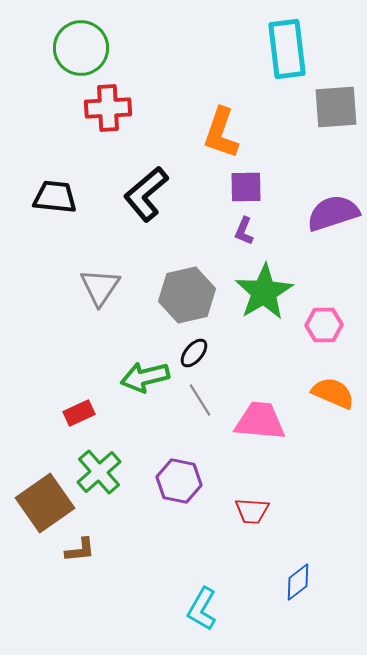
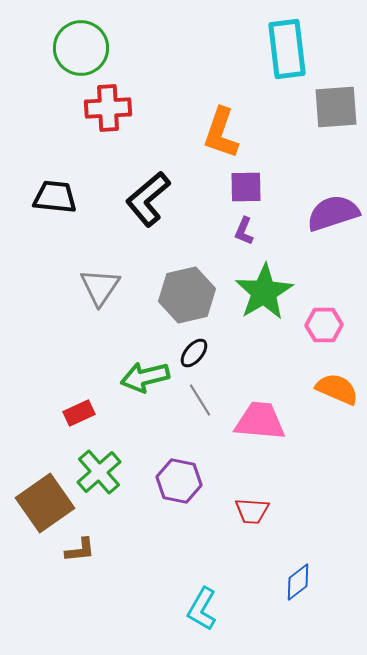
black L-shape: moved 2 px right, 5 px down
orange semicircle: moved 4 px right, 4 px up
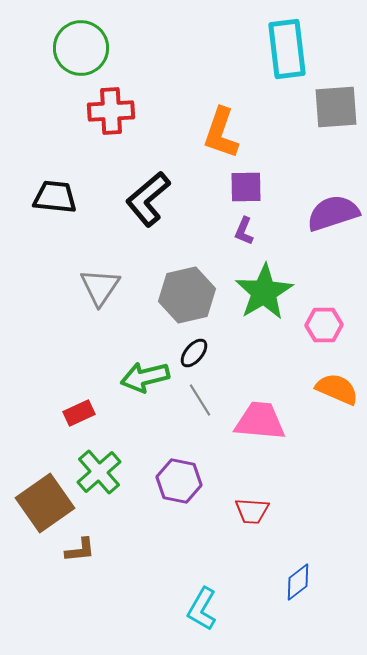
red cross: moved 3 px right, 3 px down
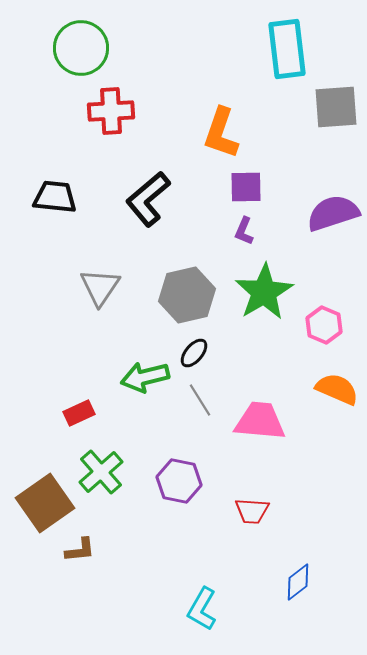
pink hexagon: rotated 24 degrees clockwise
green cross: moved 2 px right
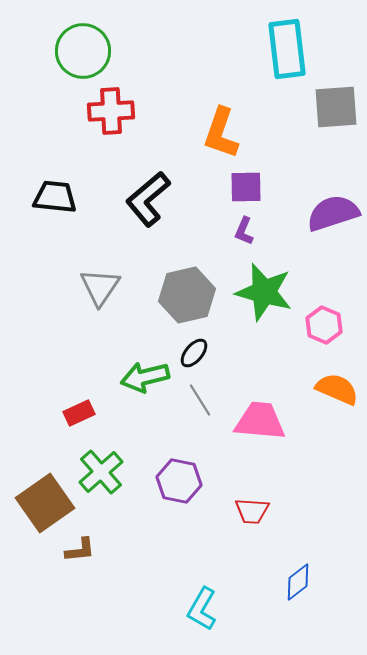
green circle: moved 2 px right, 3 px down
green star: rotated 26 degrees counterclockwise
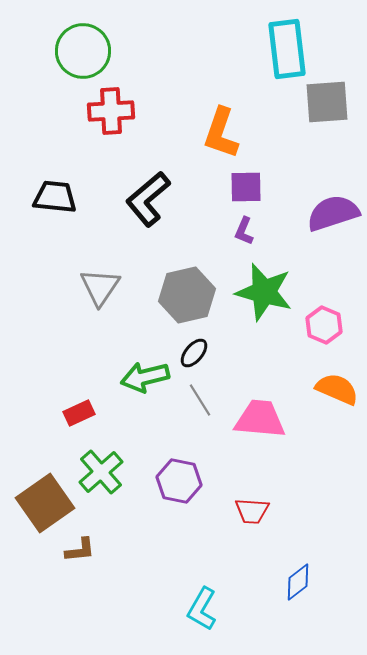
gray square: moved 9 px left, 5 px up
pink trapezoid: moved 2 px up
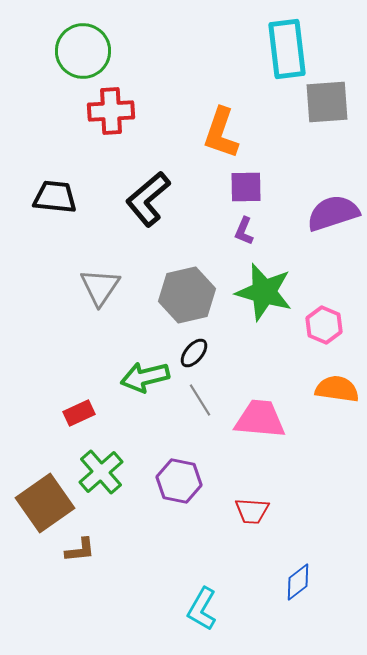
orange semicircle: rotated 15 degrees counterclockwise
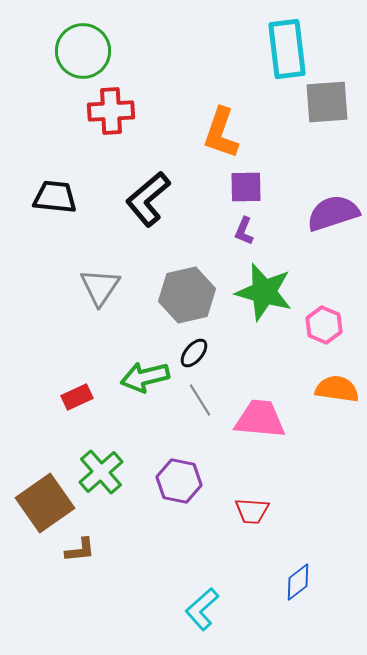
red rectangle: moved 2 px left, 16 px up
cyan L-shape: rotated 18 degrees clockwise
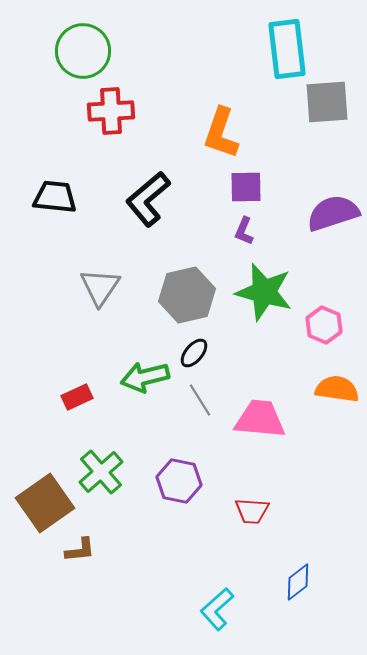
cyan L-shape: moved 15 px right
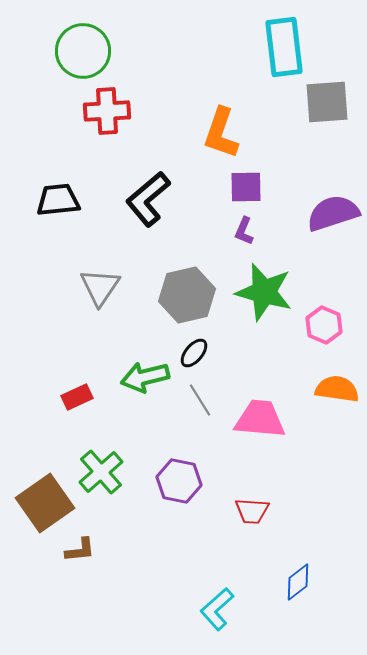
cyan rectangle: moved 3 px left, 2 px up
red cross: moved 4 px left
black trapezoid: moved 3 px right, 3 px down; rotated 12 degrees counterclockwise
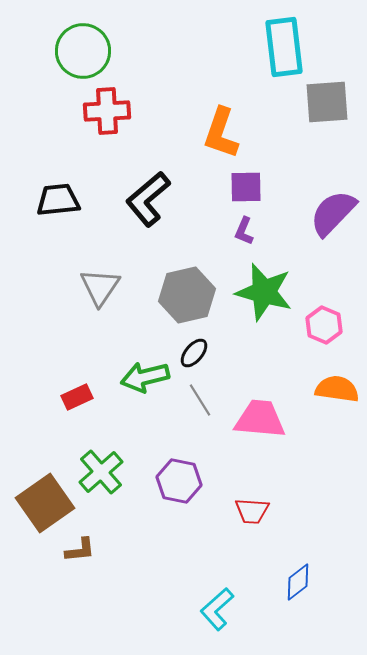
purple semicircle: rotated 28 degrees counterclockwise
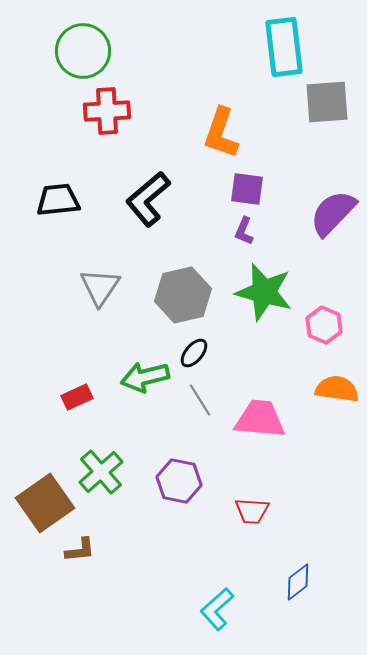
purple square: moved 1 px right, 2 px down; rotated 9 degrees clockwise
gray hexagon: moved 4 px left
